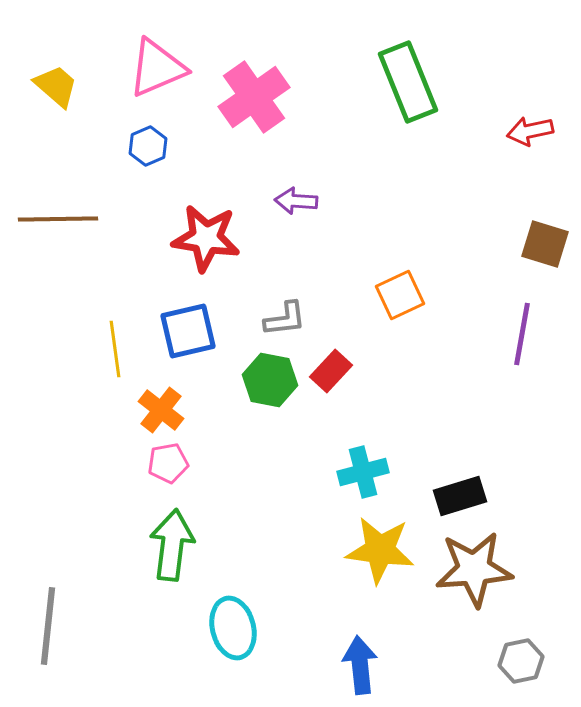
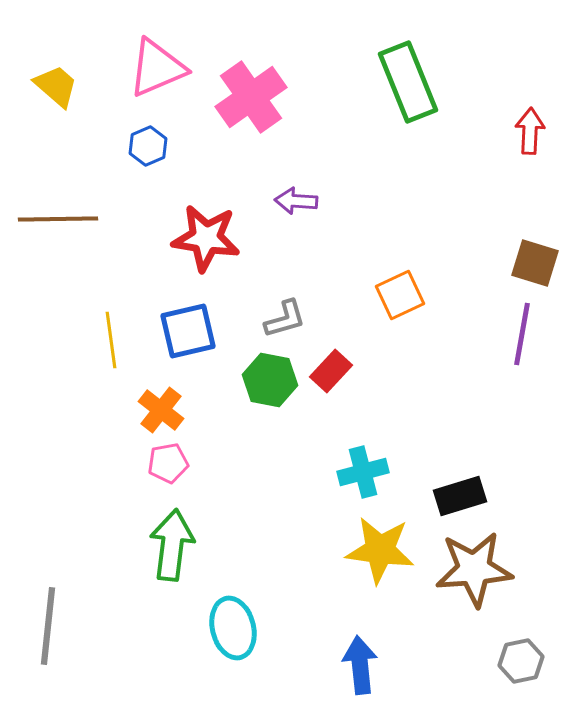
pink cross: moved 3 px left
red arrow: rotated 105 degrees clockwise
brown square: moved 10 px left, 19 px down
gray L-shape: rotated 9 degrees counterclockwise
yellow line: moved 4 px left, 9 px up
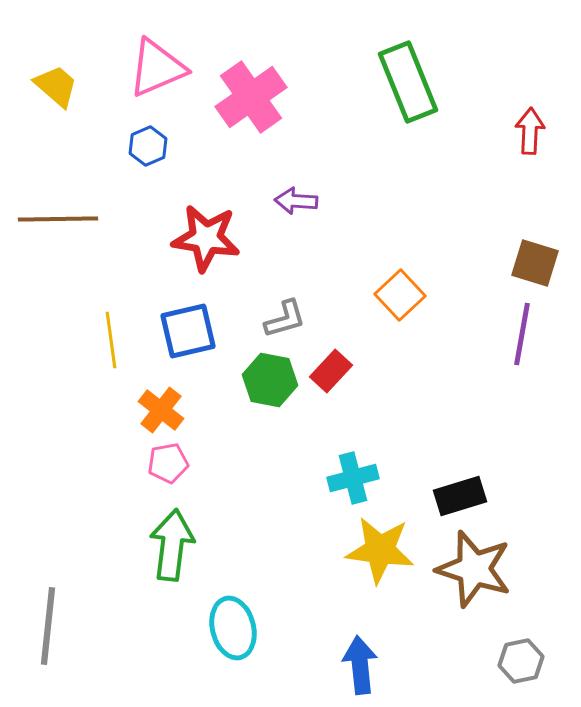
orange square: rotated 18 degrees counterclockwise
cyan cross: moved 10 px left, 6 px down
brown star: rotated 22 degrees clockwise
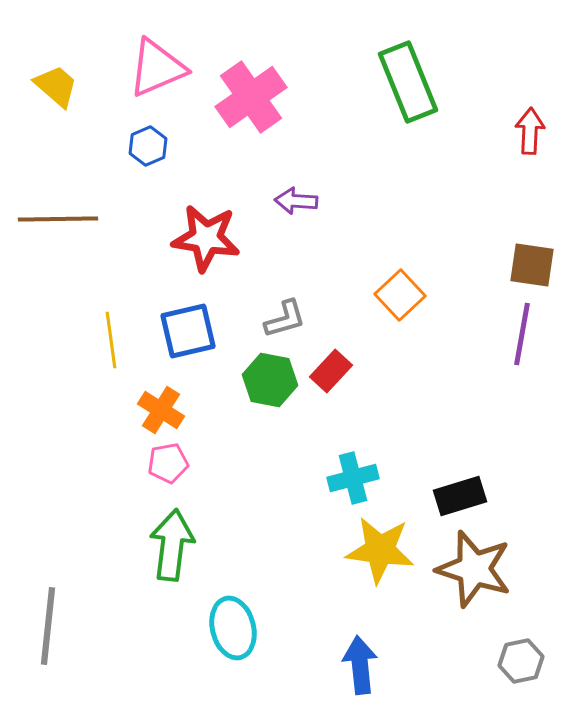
brown square: moved 3 px left, 2 px down; rotated 9 degrees counterclockwise
orange cross: rotated 6 degrees counterclockwise
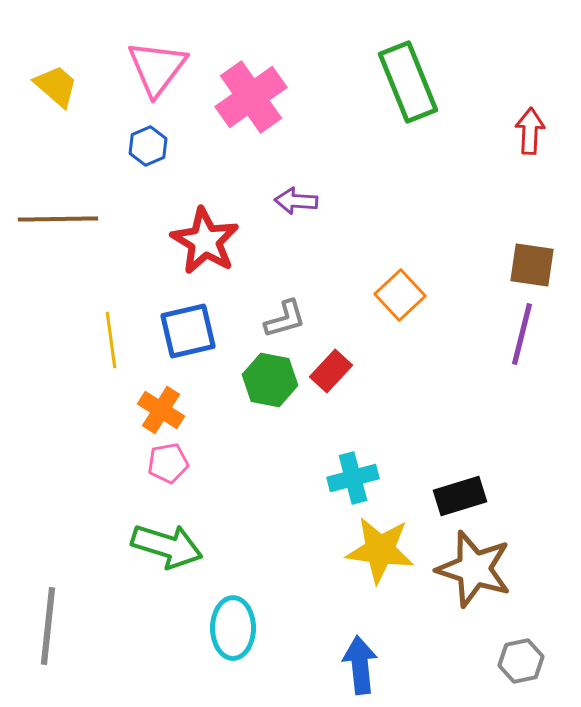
pink triangle: rotated 30 degrees counterclockwise
red star: moved 1 px left, 3 px down; rotated 22 degrees clockwise
purple line: rotated 4 degrees clockwise
green arrow: moved 5 px left, 1 px down; rotated 100 degrees clockwise
cyan ellipse: rotated 14 degrees clockwise
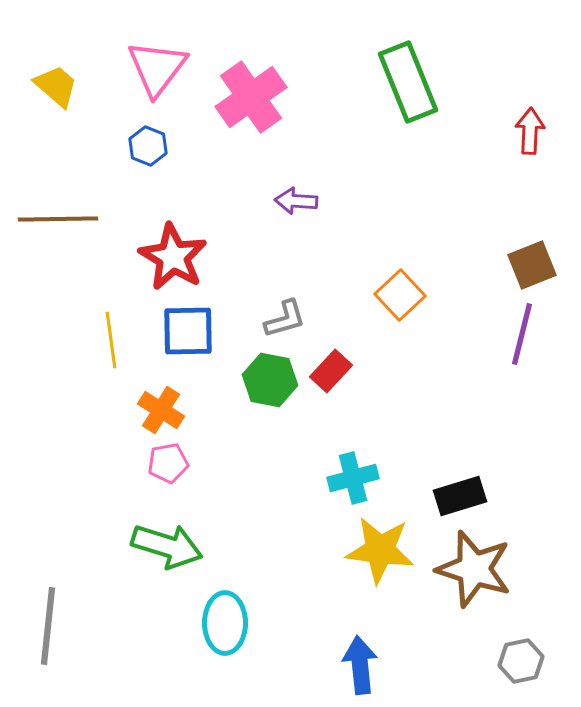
blue hexagon: rotated 15 degrees counterclockwise
red star: moved 32 px left, 16 px down
brown square: rotated 30 degrees counterclockwise
blue square: rotated 12 degrees clockwise
cyan ellipse: moved 8 px left, 5 px up
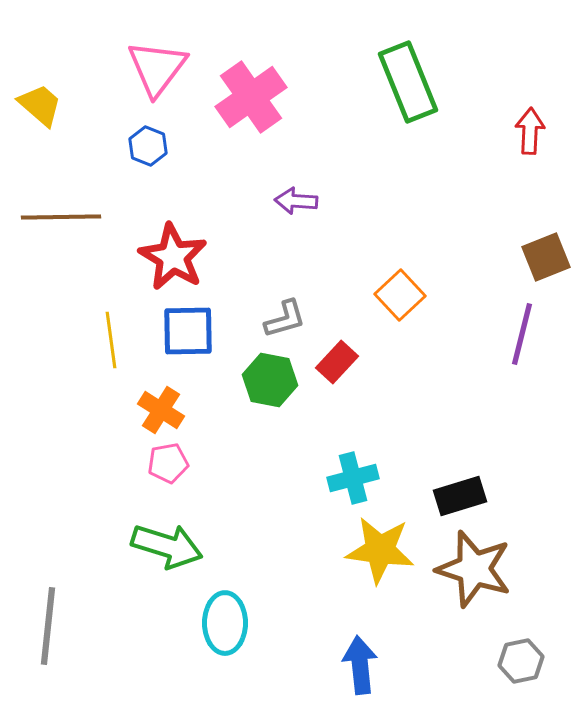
yellow trapezoid: moved 16 px left, 19 px down
brown line: moved 3 px right, 2 px up
brown square: moved 14 px right, 8 px up
red rectangle: moved 6 px right, 9 px up
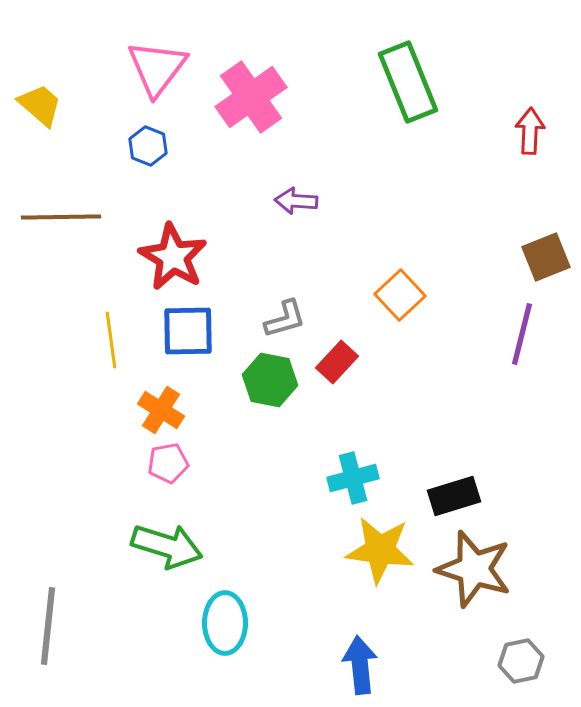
black rectangle: moved 6 px left
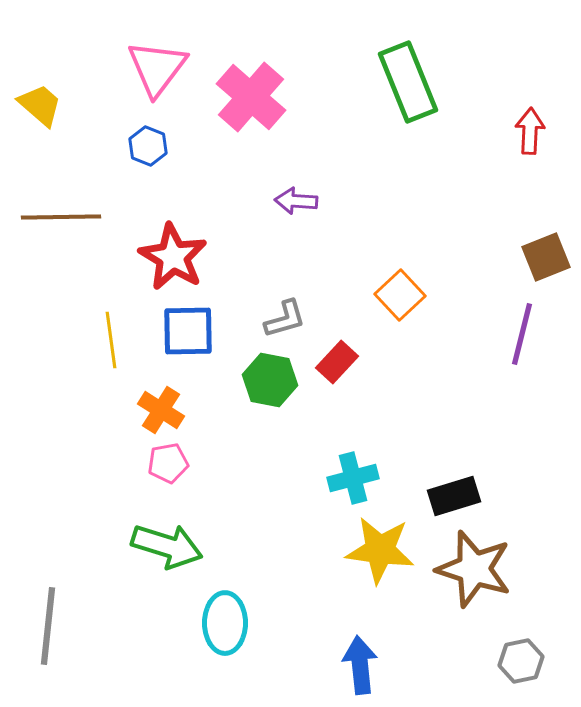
pink cross: rotated 14 degrees counterclockwise
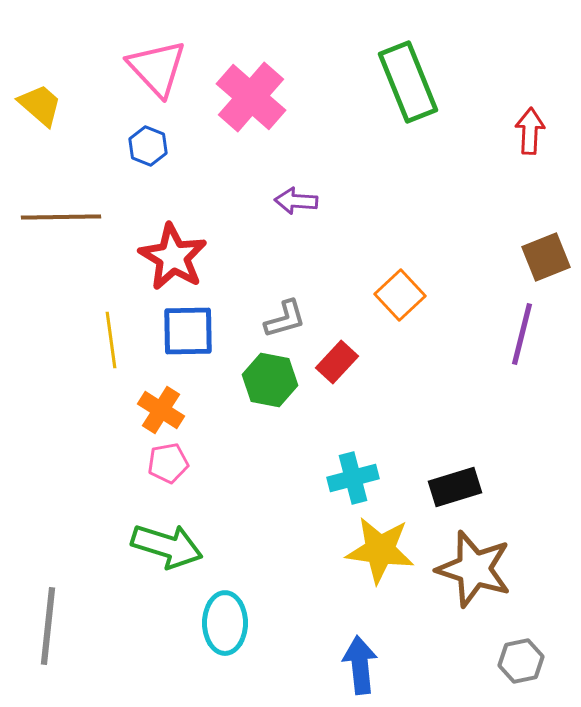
pink triangle: rotated 20 degrees counterclockwise
black rectangle: moved 1 px right, 9 px up
